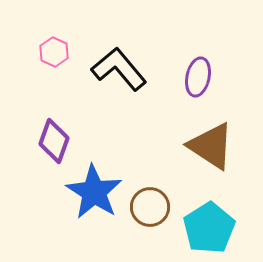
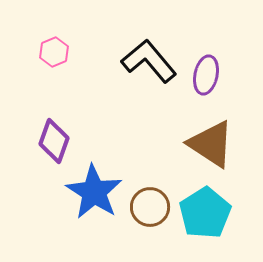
pink hexagon: rotated 12 degrees clockwise
black L-shape: moved 30 px right, 8 px up
purple ellipse: moved 8 px right, 2 px up
brown triangle: moved 2 px up
cyan pentagon: moved 4 px left, 15 px up
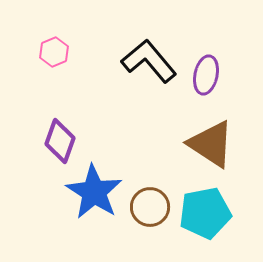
purple diamond: moved 6 px right
cyan pentagon: rotated 21 degrees clockwise
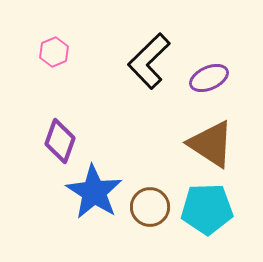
black L-shape: rotated 94 degrees counterclockwise
purple ellipse: moved 3 px right, 3 px down; rotated 54 degrees clockwise
cyan pentagon: moved 2 px right, 4 px up; rotated 9 degrees clockwise
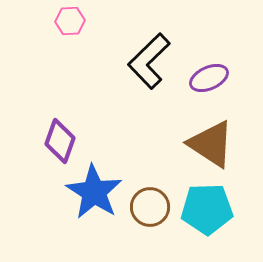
pink hexagon: moved 16 px right, 31 px up; rotated 20 degrees clockwise
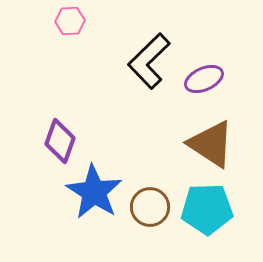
purple ellipse: moved 5 px left, 1 px down
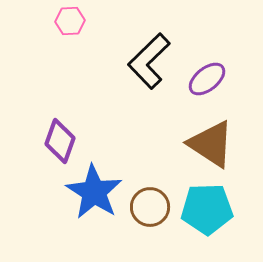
purple ellipse: moved 3 px right; rotated 15 degrees counterclockwise
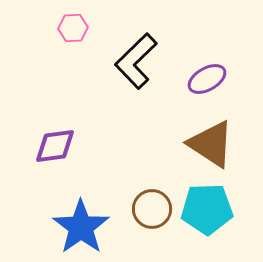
pink hexagon: moved 3 px right, 7 px down
black L-shape: moved 13 px left
purple ellipse: rotated 9 degrees clockwise
purple diamond: moved 5 px left, 5 px down; rotated 63 degrees clockwise
blue star: moved 13 px left, 35 px down; rotated 4 degrees clockwise
brown circle: moved 2 px right, 2 px down
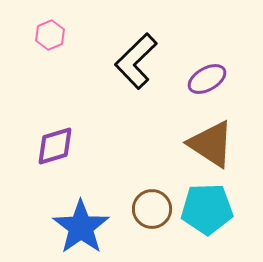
pink hexagon: moved 23 px left, 7 px down; rotated 20 degrees counterclockwise
purple diamond: rotated 9 degrees counterclockwise
